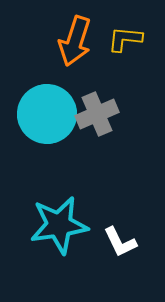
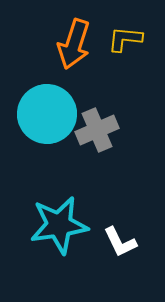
orange arrow: moved 1 px left, 3 px down
gray cross: moved 16 px down
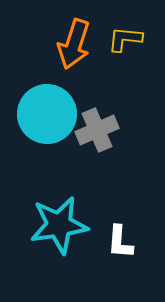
white L-shape: rotated 30 degrees clockwise
